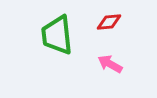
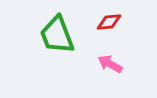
green trapezoid: rotated 15 degrees counterclockwise
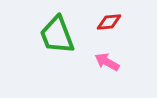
pink arrow: moved 3 px left, 2 px up
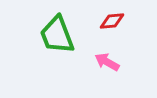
red diamond: moved 3 px right, 1 px up
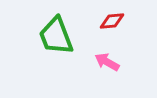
green trapezoid: moved 1 px left, 1 px down
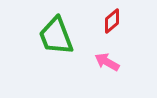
red diamond: rotated 35 degrees counterclockwise
